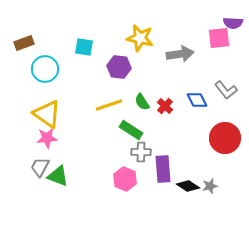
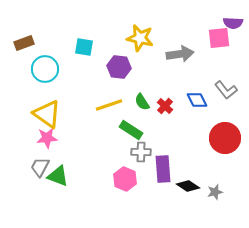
gray star: moved 5 px right, 6 px down
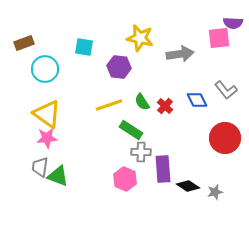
gray trapezoid: rotated 20 degrees counterclockwise
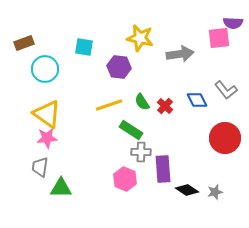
green triangle: moved 3 px right, 12 px down; rotated 20 degrees counterclockwise
black diamond: moved 1 px left, 4 px down
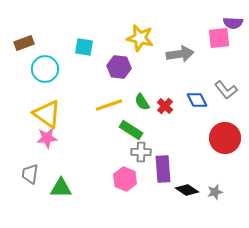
gray trapezoid: moved 10 px left, 7 px down
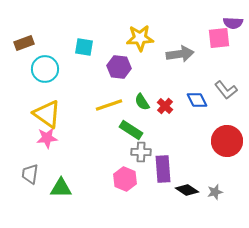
yellow star: rotated 16 degrees counterclockwise
red circle: moved 2 px right, 3 px down
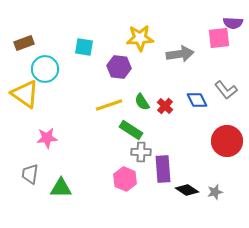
yellow triangle: moved 22 px left, 20 px up
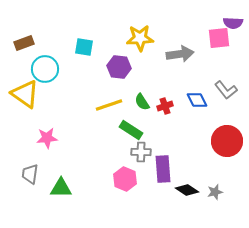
red cross: rotated 28 degrees clockwise
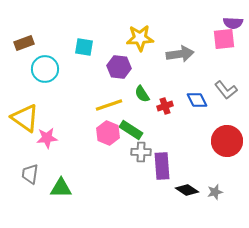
pink square: moved 5 px right, 1 px down
yellow triangle: moved 24 px down
green semicircle: moved 8 px up
purple rectangle: moved 1 px left, 3 px up
pink hexagon: moved 17 px left, 46 px up
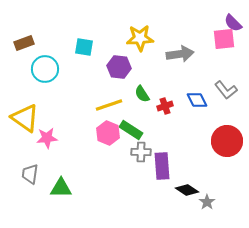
purple semicircle: rotated 42 degrees clockwise
gray star: moved 8 px left, 10 px down; rotated 21 degrees counterclockwise
